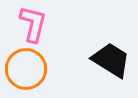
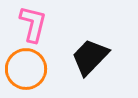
black trapezoid: moved 21 px left, 3 px up; rotated 78 degrees counterclockwise
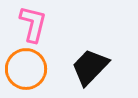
black trapezoid: moved 10 px down
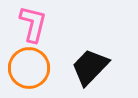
orange circle: moved 3 px right, 1 px up
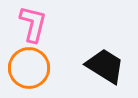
black trapezoid: moved 15 px right, 1 px up; rotated 78 degrees clockwise
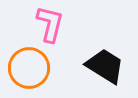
pink L-shape: moved 17 px right
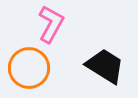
pink L-shape: moved 1 px right; rotated 15 degrees clockwise
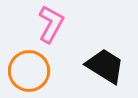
orange circle: moved 3 px down
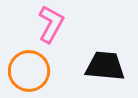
black trapezoid: rotated 27 degrees counterclockwise
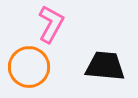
orange circle: moved 4 px up
